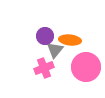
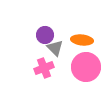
purple circle: moved 1 px up
orange ellipse: moved 12 px right
gray triangle: moved 2 px up; rotated 24 degrees counterclockwise
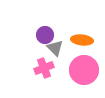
pink circle: moved 2 px left, 3 px down
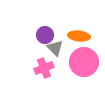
orange ellipse: moved 3 px left, 4 px up
pink circle: moved 8 px up
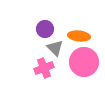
purple circle: moved 6 px up
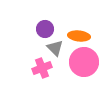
pink cross: moved 2 px left
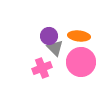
purple circle: moved 4 px right, 7 px down
pink circle: moved 3 px left
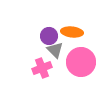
orange ellipse: moved 7 px left, 4 px up
gray triangle: moved 2 px down
